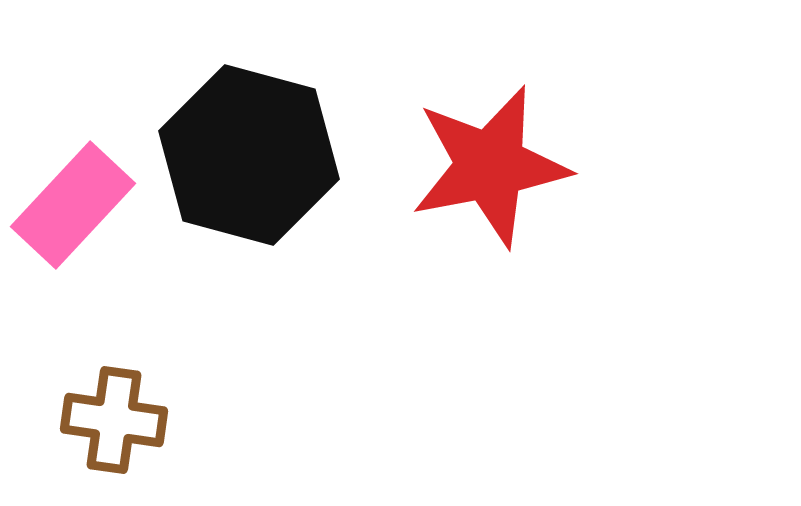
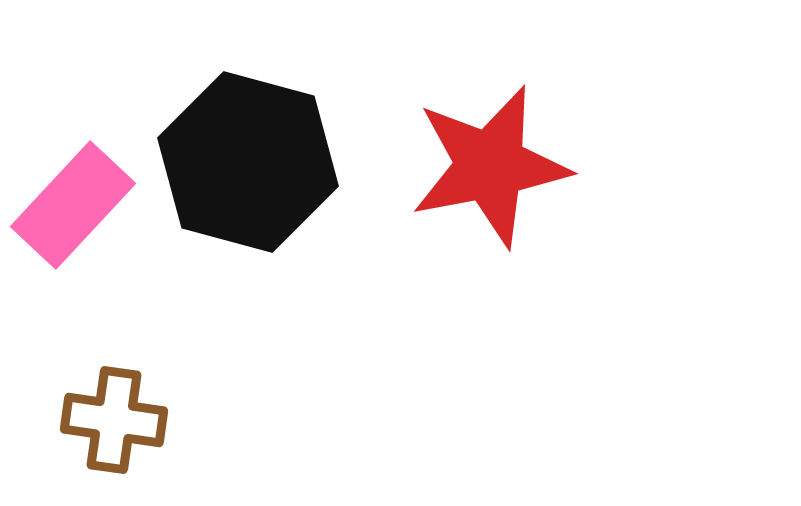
black hexagon: moved 1 px left, 7 px down
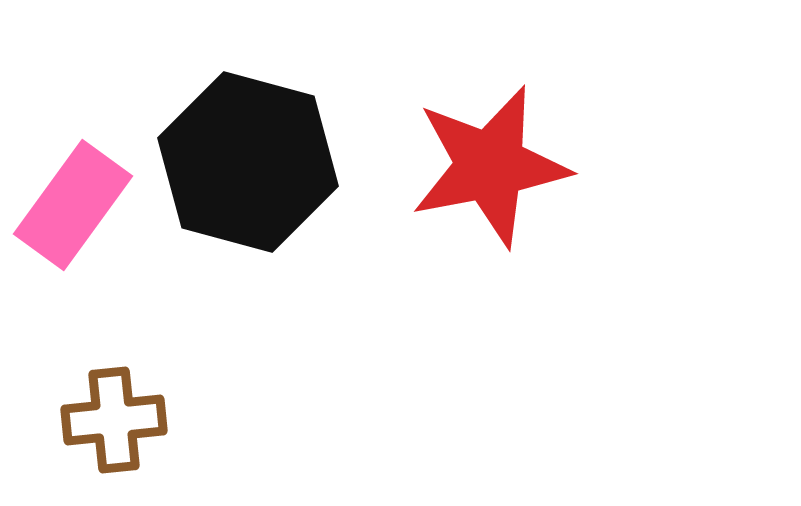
pink rectangle: rotated 7 degrees counterclockwise
brown cross: rotated 14 degrees counterclockwise
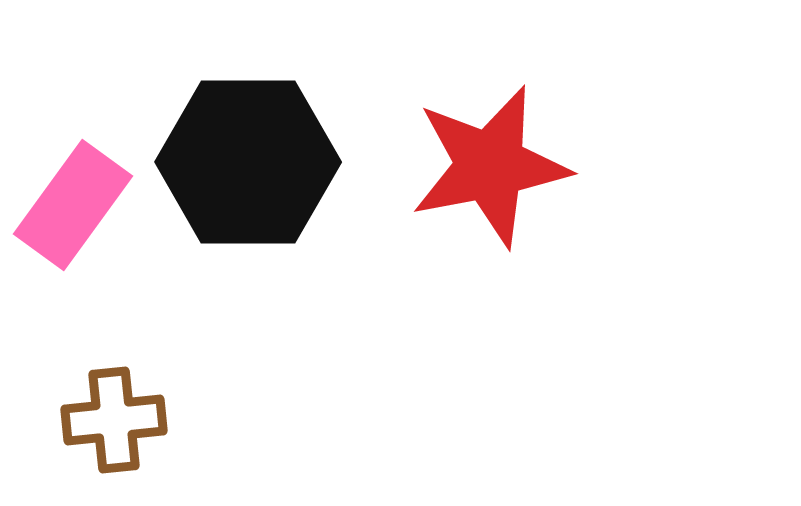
black hexagon: rotated 15 degrees counterclockwise
